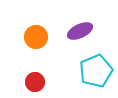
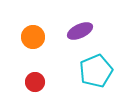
orange circle: moved 3 px left
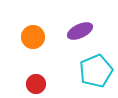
red circle: moved 1 px right, 2 px down
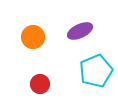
red circle: moved 4 px right
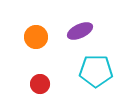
orange circle: moved 3 px right
cyan pentagon: rotated 24 degrees clockwise
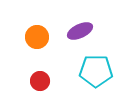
orange circle: moved 1 px right
red circle: moved 3 px up
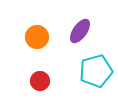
purple ellipse: rotated 30 degrees counterclockwise
cyan pentagon: rotated 16 degrees counterclockwise
